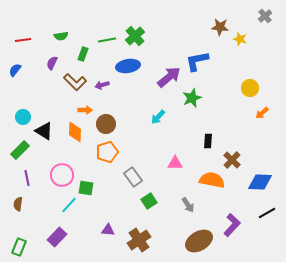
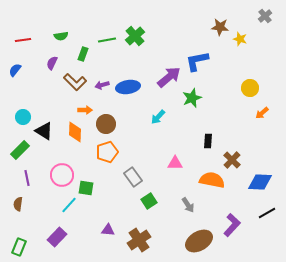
blue ellipse at (128, 66): moved 21 px down
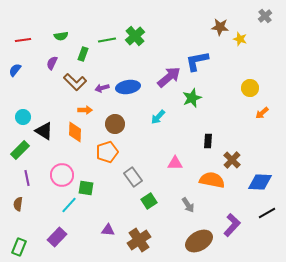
purple arrow at (102, 85): moved 3 px down
brown circle at (106, 124): moved 9 px right
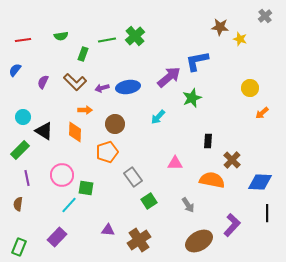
purple semicircle at (52, 63): moved 9 px left, 19 px down
black line at (267, 213): rotated 60 degrees counterclockwise
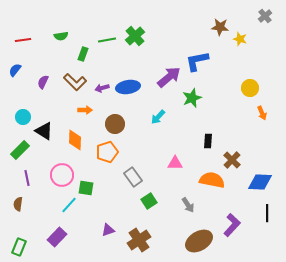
orange arrow at (262, 113): rotated 72 degrees counterclockwise
orange diamond at (75, 132): moved 8 px down
purple triangle at (108, 230): rotated 24 degrees counterclockwise
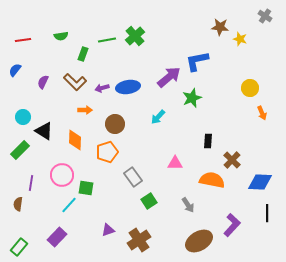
gray cross at (265, 16): rotated 16 degrees counterclockwise
purple line at (27, 178): moved 4 px right, 5 px down; rotated 21 degrees clockwise
green rectangle at (19, 247): rotated 18 degrees clockwise
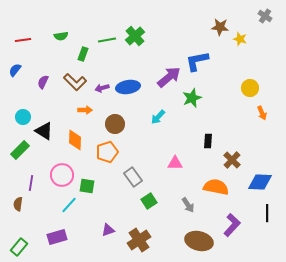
orange semicircle at (212, 180): moved 4 px right, 7 px down
green square at (86, 188): moved 1 px right, 2 px up
purple rectangle at (57, 237): rotated 30 degrees clockwise
brown ellipse at (199, 241): rotated 44 degrees clockwise
